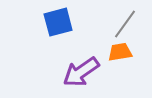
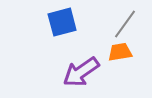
blue square: moved 4 px right
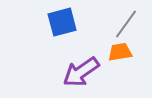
gray line: moved 1 px right
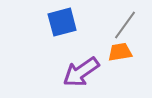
gray line: moved 1 px left, 1 px down
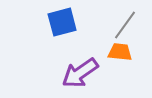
orange trapezoid: rotated 15 degrees clockwise
purple arrow: moved 1 px left, 1 px down
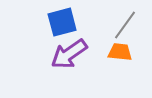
purple arrow: moved 11 px left, 19 px up
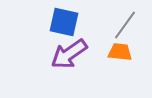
blue square: moved 2 px right; rotated 28 degrees clockwise
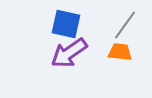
blue square: moved 2 px right, 2 px down
purple arrow: moved 1 px up
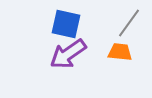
gray line: moved 4 px right, 2 px up
purple arrow: moved 1 px left, 1 px down
